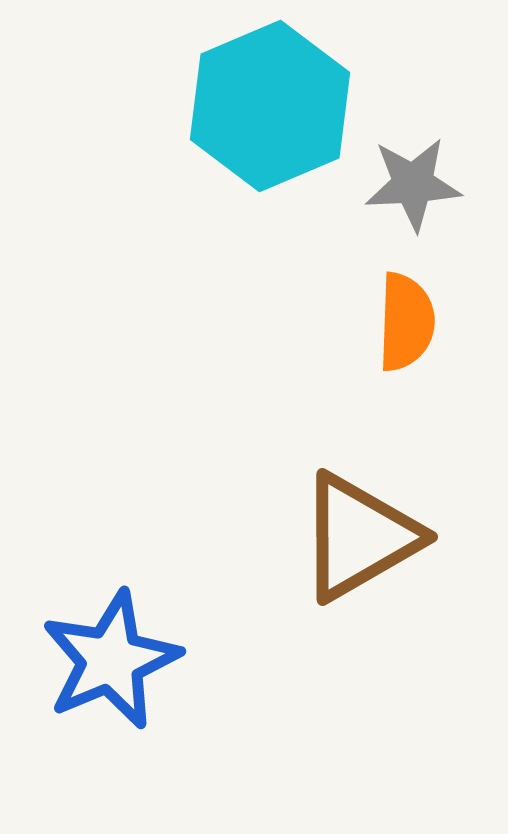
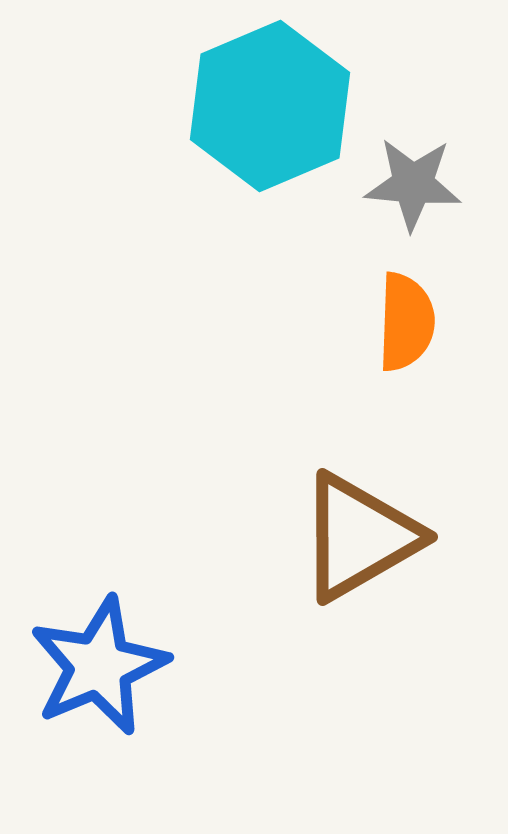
gray star: rotated 8 degrees clockwise
blue star: moved 12 px left, 6 px down
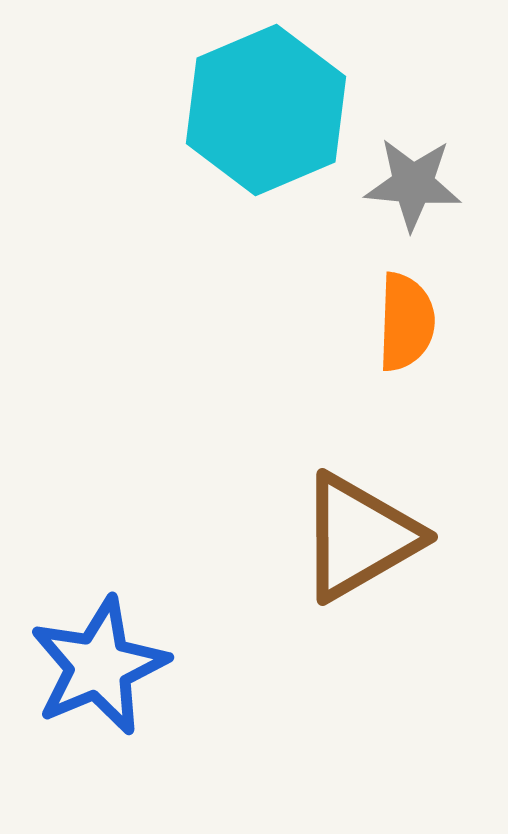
cyan hexagon: moved 4 px left, 4 px down
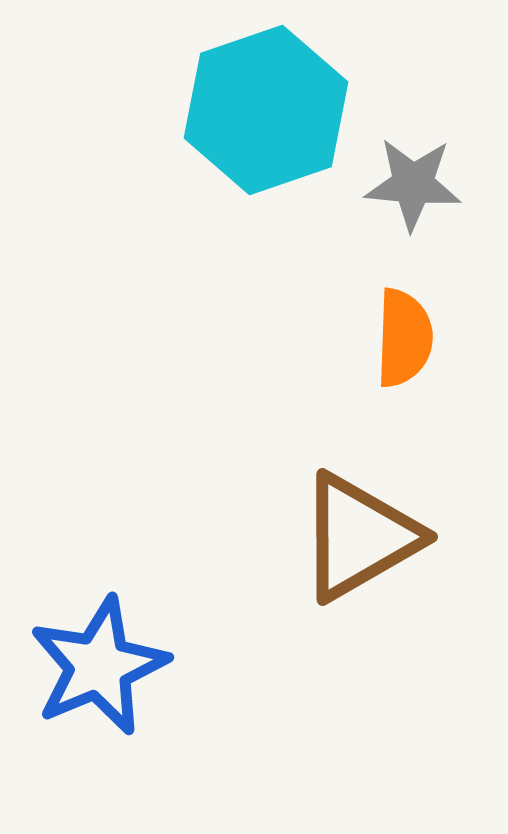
cyan hexagon: rotated 4 degrees clockwise
orange semicircle: moved 2 px left, 16 px down
